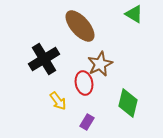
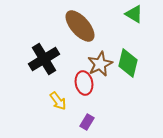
green diamond: moved 40 px up
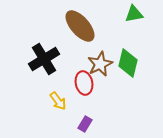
green triangle: rotated 42 degrees counterclockwise
purple rectangle: moved 2 px left, 2 px down
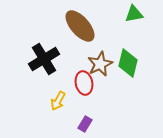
yellow arrow: rotated 66 degrees clockwise
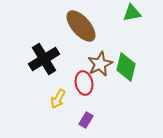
green triangle: moved 2 px left, 1 px up
brown ellipse: moved 1 px right
green diamond: moved 2 px left, 4 px down
yellow arrow: moved 2 px up
purple rectangle: moved 1 px right, 4 px up
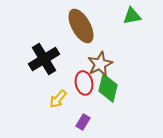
green triangle: moved 3 px down
brown ellipse: rotated 12 degrees clockwise
green diamond: moved 18 px left, 21 px down
yellow arrow: rotated 12 degrees clockwise
purple rectangle: moved 3 px left, 2 px down
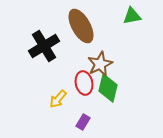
black cross: moved 13 px up
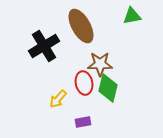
brown star: rotated 25 degrees clockwise
purple rectangle: rotated 49 degrees clockwise
